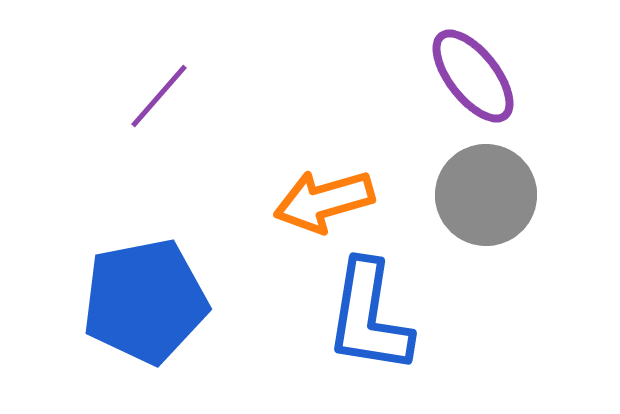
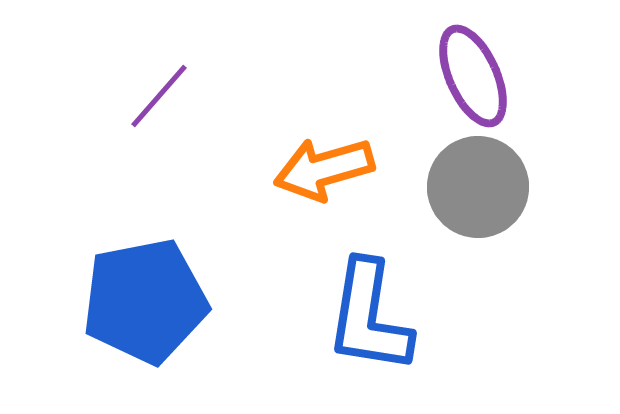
purple ellipse: rotated 14 degrees clockwise
gray circle: moved 8 px left, 8 px up
orange arrow: moved 32 px up
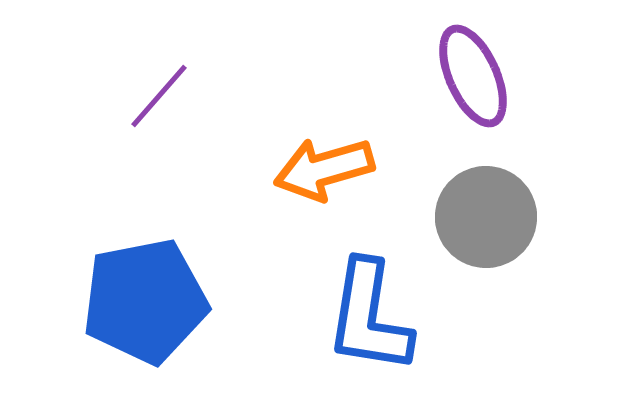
gray circle: moved 8 px right, 30 px down
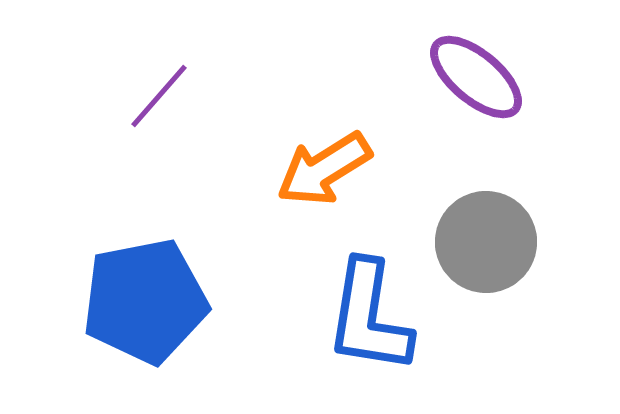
purple ellipse: moved 3 px right, 1 px down; rotated 26 degrees counterclockwise
orange arrow: rotated 16 degrees counterclockwise
gray circle: moved 25 px down
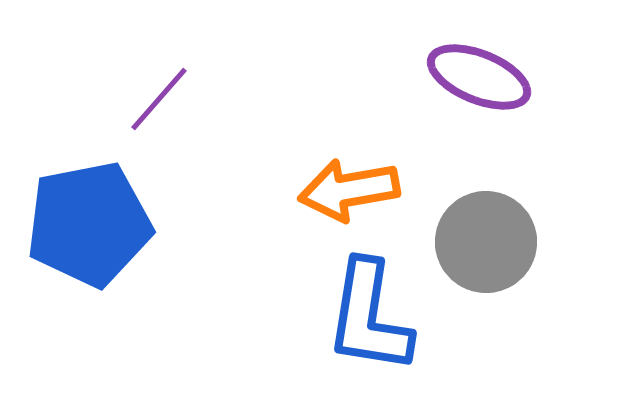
purple ellipse: moved 3 px right; rotated 18 degrees counterclockwise
purple line: moved 3 px down
orange arrow: moved 25 px right, 21 px down; rotated 22 degrees clockwise
blue pentagon: moved 56 px left, 77 px up
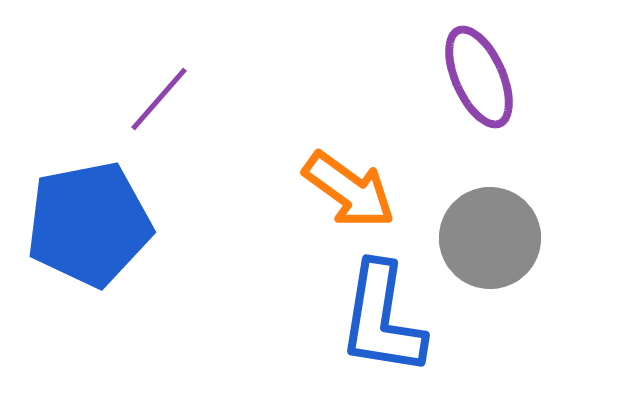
purple ellipse: rotated 44 degrees clockwise
orange arrow: rotated 134 degrees counterclockwise
gray circle: moved 4 px right, 4 px up
blue L-shape: moved 13 px right, 2 px down
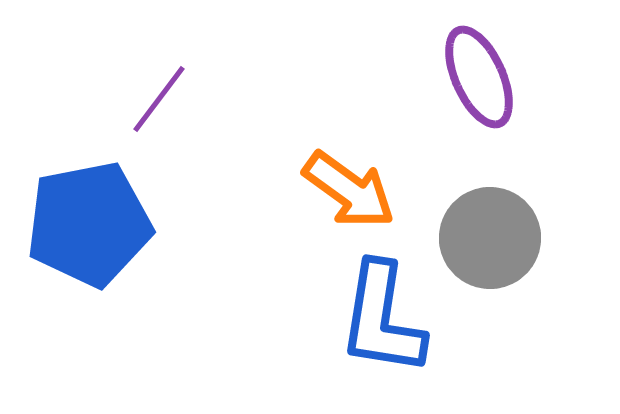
purple line: rotated 4 degrees counterclockwise
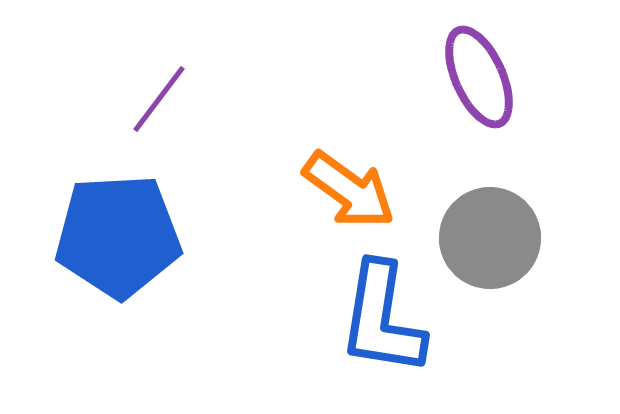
blue pentagon: moved 29 px right, 12 px down; rotated 8 degrees clockwise
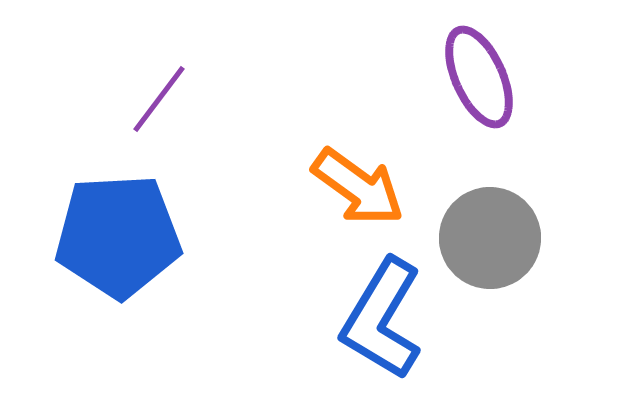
orange arrow: moved 9 px right, 3 px up
blue L-shape: rotated 22 degrees clockwise
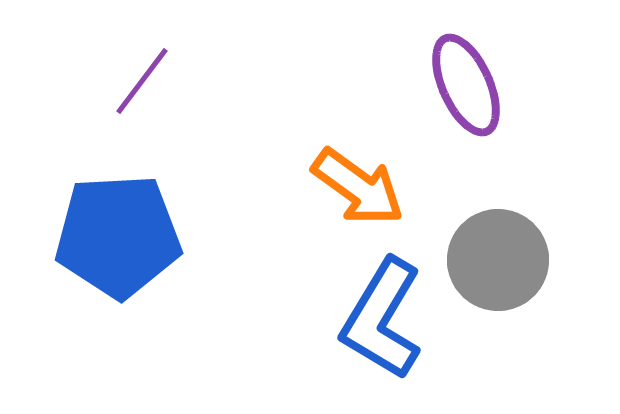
purple ellipse: moved 13 px left, 8 px down
purple line: moved 17 px left, 18 px up
gray circle: moved 8 px right, 22 px down
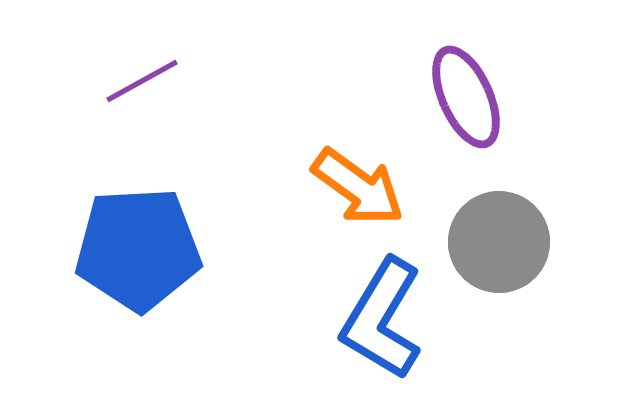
purple line: rotated 24 degrees clockwise
purple ellipse: moved 12 px down
blue pentagon: moved 20 px right, 13 px down
gray circle: moved 1 px right, 18 px up
